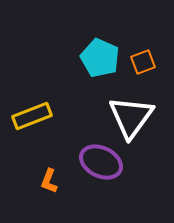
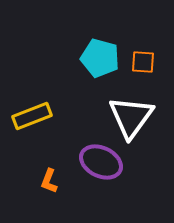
cyan pentagon: rotated 9 degrees counterclockwise
orange square: rotated 25 degrees clockwise
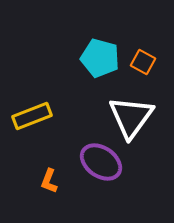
orange square: rotated 25 degrees clockwise
purple ellipse: rotated 9 degrees clockwise
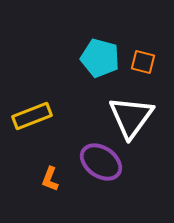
orange square: rotated 15 degrees counterclockwise
orange L-shape: moved 1 px right, 2 px up
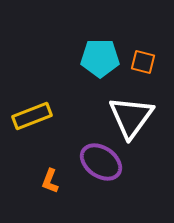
cyan pentagon: rotated 15 degrees counterclockwise
orange L-shape: moved 2 px down
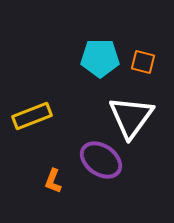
purple ellipse: moved 2 px up
orange L-shape: moved 3 px right
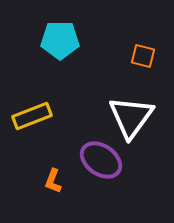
cyan pentagon: moved 40 px left, 18 px up
orange square: moved 6 px up
